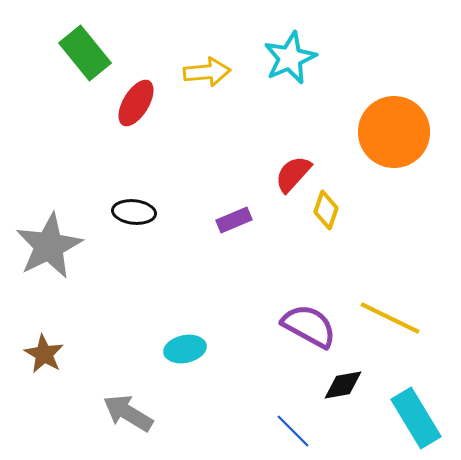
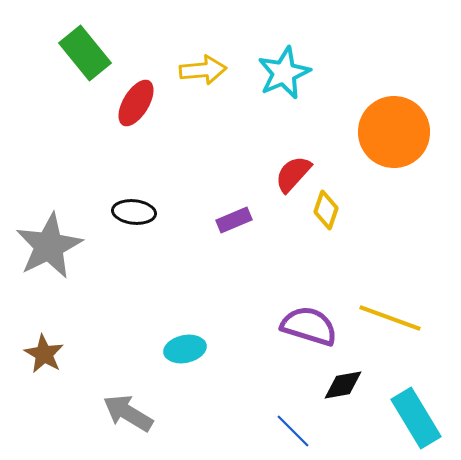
cyan star: moved 6 px left, 15 px down
yellow arrow: moved 4 px left, 2 px up
yellow line: rotated 6 degrees counterclockwise
purple semicircle: rotated 12 degrees counterclockwise
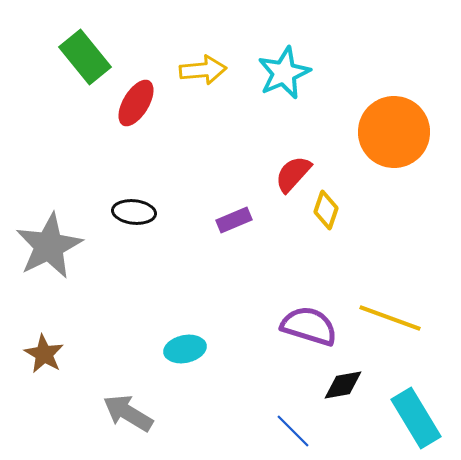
green rectangle: moved 4 px down
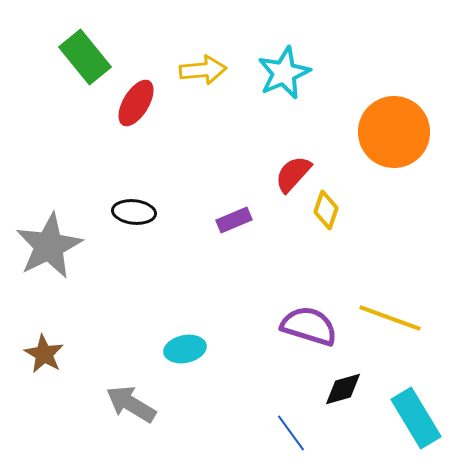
black diamond: moved 4 px down; rotated 6 degrees counterclockwise
gray arrow: moved 3 px right, 9 px up
blue line: moved 2 px left, 2 px down; rotated 9 degrees clockwise
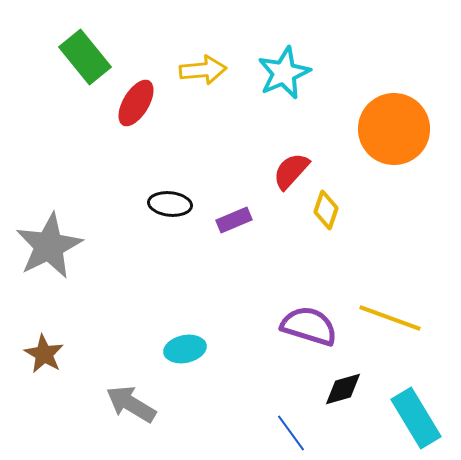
orange circle: moved 3 px up
red semicircle: moved 2 px left, 3 px up
black ellipse: moved 36 px right, 8 px up
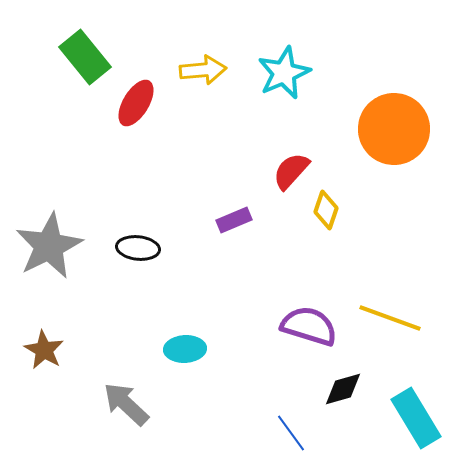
black ellipse: moved 32 px left, 44 px down
cyan ellipse: rotated 9 degrees clockwise
brown star: moved 4 px up
gray arrow: moved 5 px left; rotated 12 degrees clockwise
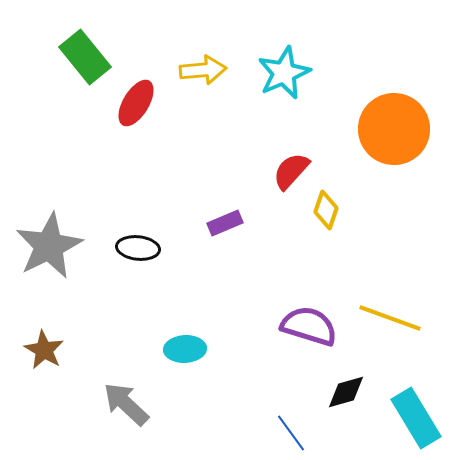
purple rectangle: moved 9 px left, 3 px down
black diamond: moved 3 px right, 3 px down
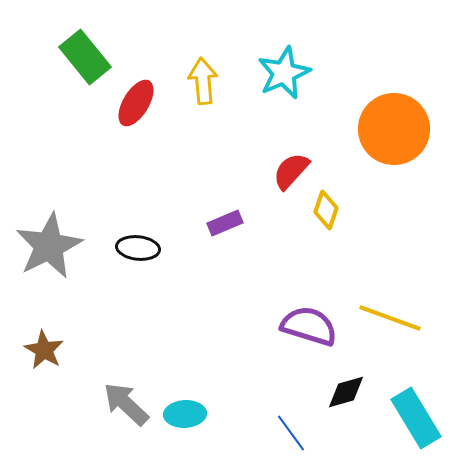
yellow arrow: moved 11 px down; rotated 90 degrees counterclockwise
cyan ellipse: moved 65 px down
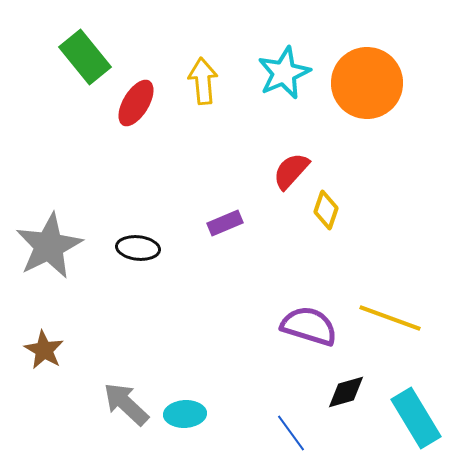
orange circle: moved 27 px left, 46 px up
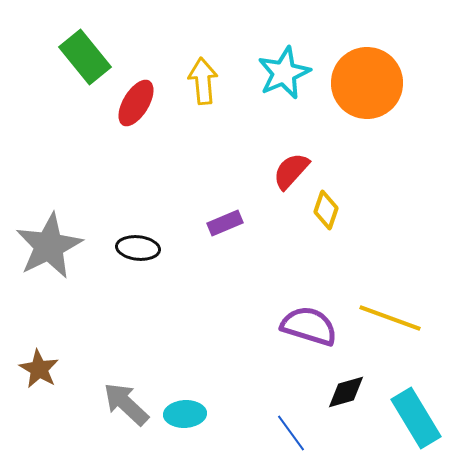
brown star: moved 5 px left, 19 px down
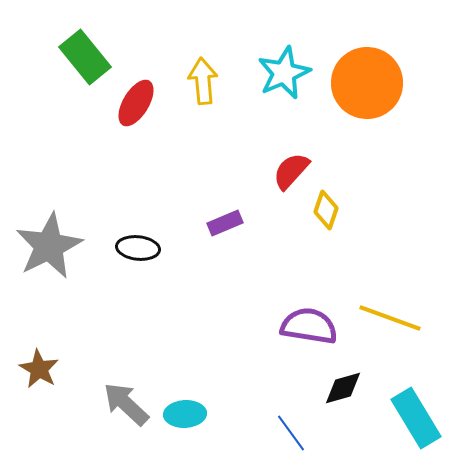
purple semicircle: rotated 8 degrees counterclockwise
black diamond: moved 3 px left, 4 px up
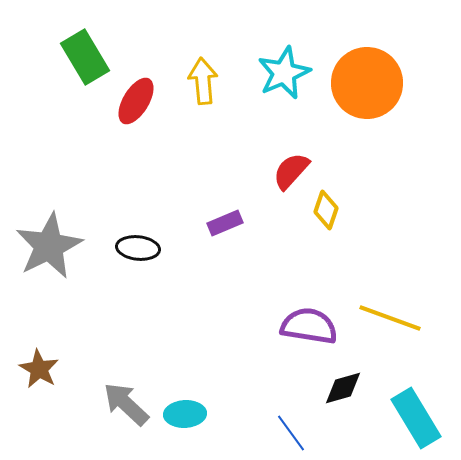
green rectangle: rotated 8 degrees clockwise
red ellipse: moved 2 px up
